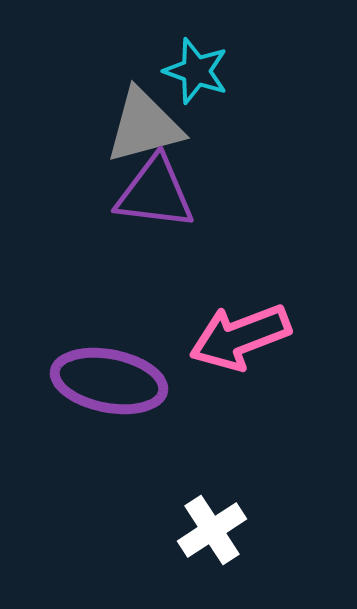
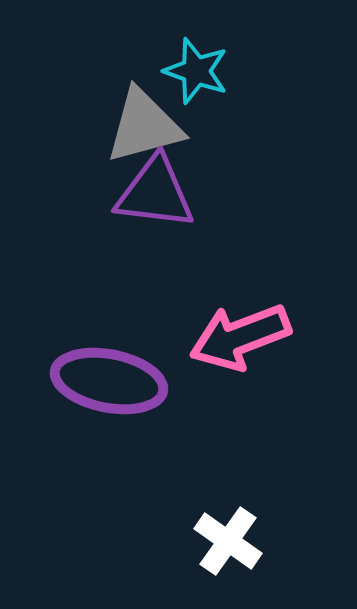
white cross: moved 16 px right, 11 px down; rotated 22 degrees counterclockwise
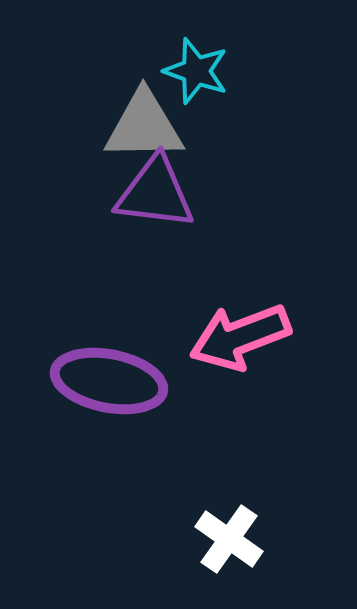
gray triangle: rotated 14 degrees clockwise
white cross: moved 1 px right, 2 px up
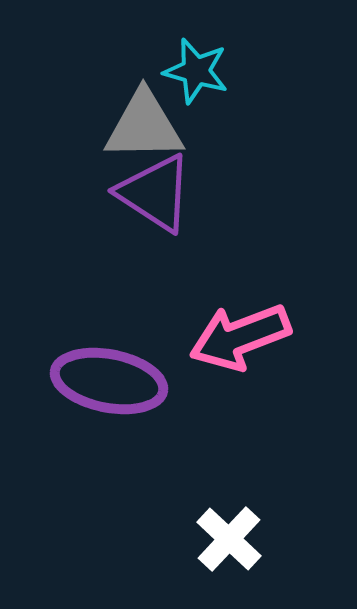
cyan star: rotated 4 degrees counterclockwise
purple triangle: rotated 26 degrees clockwise
white cross: rotated 8 degrees clockwise
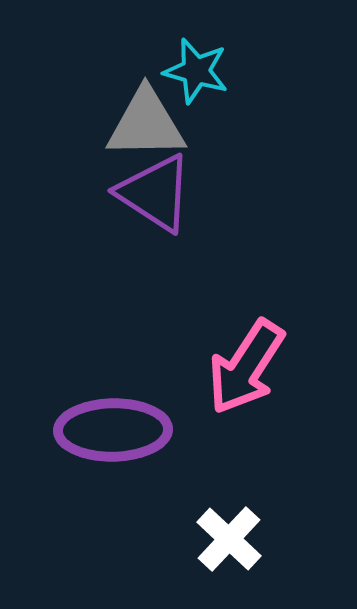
gray triangle: moved 2 px right, 2 px up
pink arrow: moved 6 px right, 30 px down; rotated 36 degrees counterclockwise
purple ellipse: moved 4 px right, 49 px down; rotated 12 degrees counterclockwise
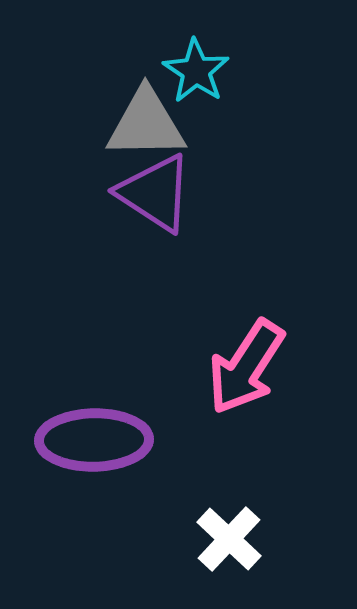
cyan star: rotated 18 degrees clockwise
purple ellipse: moved 19 px left, 10 px down
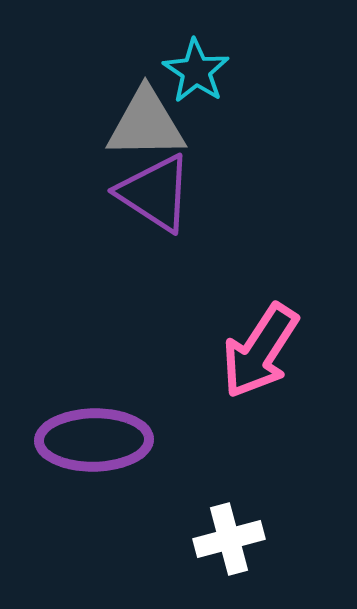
pink arrow: moved 14 px right, 16 px up
white cross: rotated 32 degrees clockwise
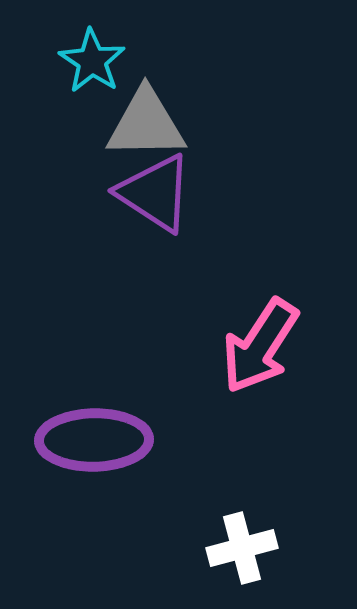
cyan star: moved 104 px left, 10 px up
pink arrow: moved 5 px up
white cross: moved 13 px right, 9 px down
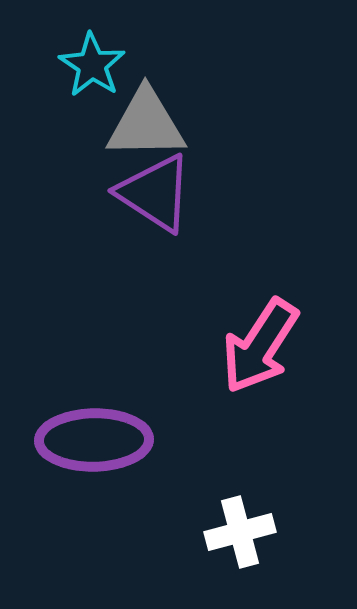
cyan star: moved 4 px down
white cross: moved 2 px left, 16 px up
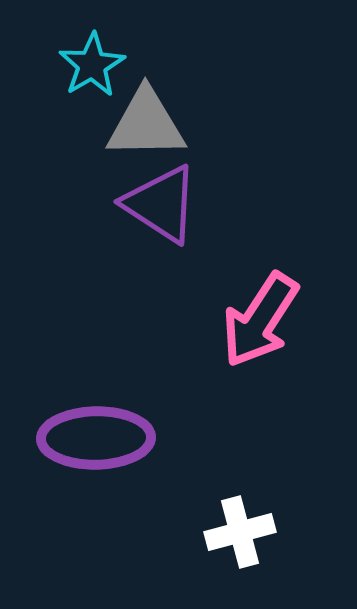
cyan star: rotated 8 degrees clockwise
purple triangle: moved 6 px right, 11 px down
pink arrow: moved 26 px up
purple ellipse: moved 2 px right, 2 px up
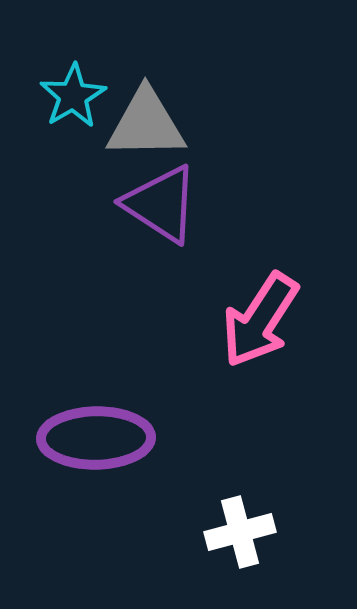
cyan star: moved 19 px left, 31 px down
